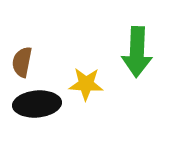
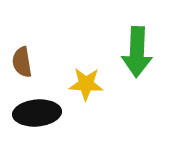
brown semicircle: rotated 20 degrees counterclockwise
black ellipse: moved 9 px down
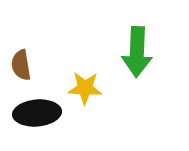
brown semicircle: moved 1 px left, 3 px down
yellow star: moved 1 px left, 4 px down
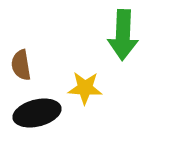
green arrow: moved 14 px left, 17 px up
black ellipse: rotated 9 degrees counterclockwise
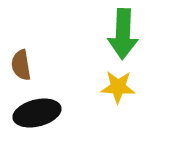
green arrow: moved 1 px up
yellow star: moved 33 px right, 1 px up
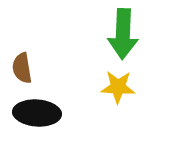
brown semicircle: moved 1 px right, 3 px down
black ellipse: rotated 18 degrees clockwise
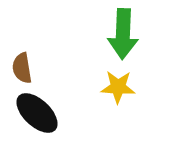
black ellipse: rotated 39 degrees clockwise
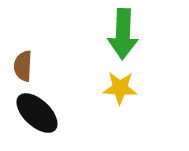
brown semicircle: moved 1 px right, 2 px up; rotated 12 degrees clockwise
yellow star: moved 2 px right, 1 px down
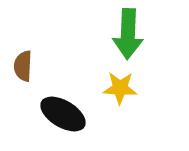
green arrow: moved 5 px right
black ellipse: moved 26 px right, 1 px down; rotated 12 degrees counterclockwise
